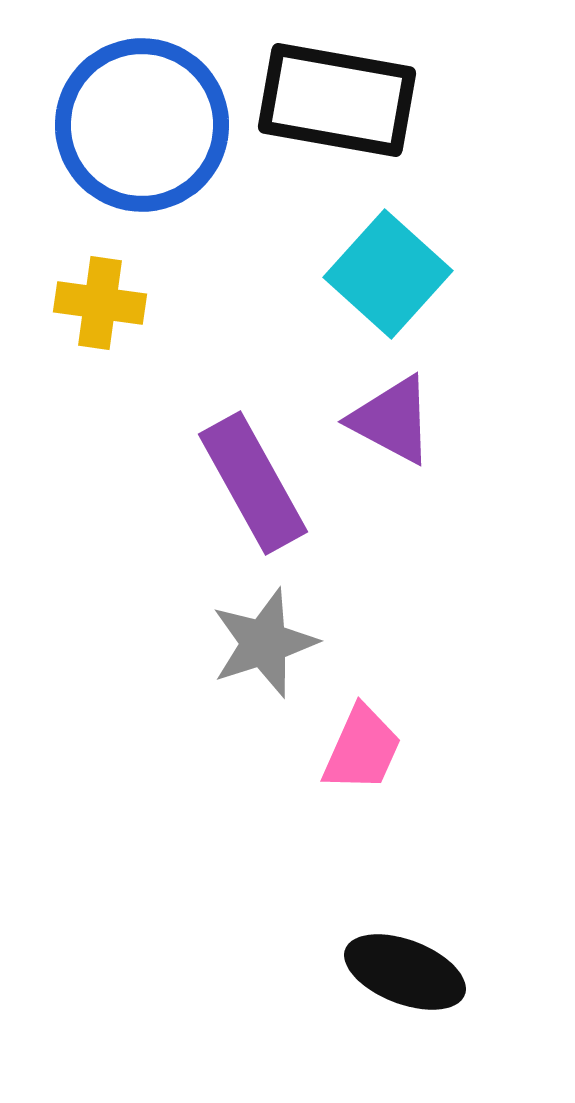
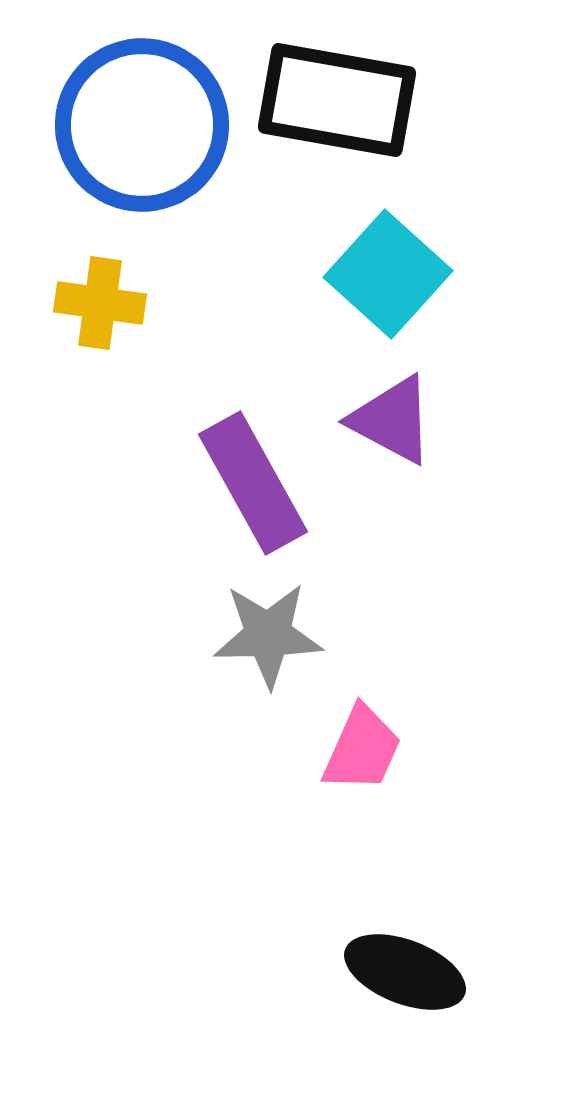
gray star: moved 4 px right, 8 px up; rotated 17 degrees clockwise
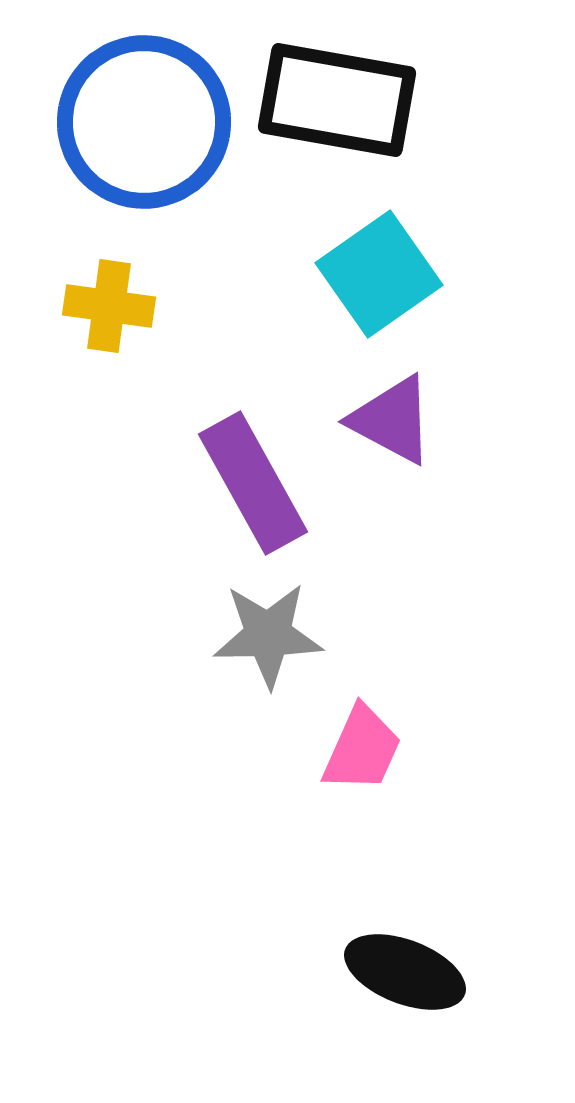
blue circle: moved 2 px right, 3 px up
cyan square: moved 9 px left; rotated 13 degrees clockwise
yellow cross: moved 9 px right, 3 px down
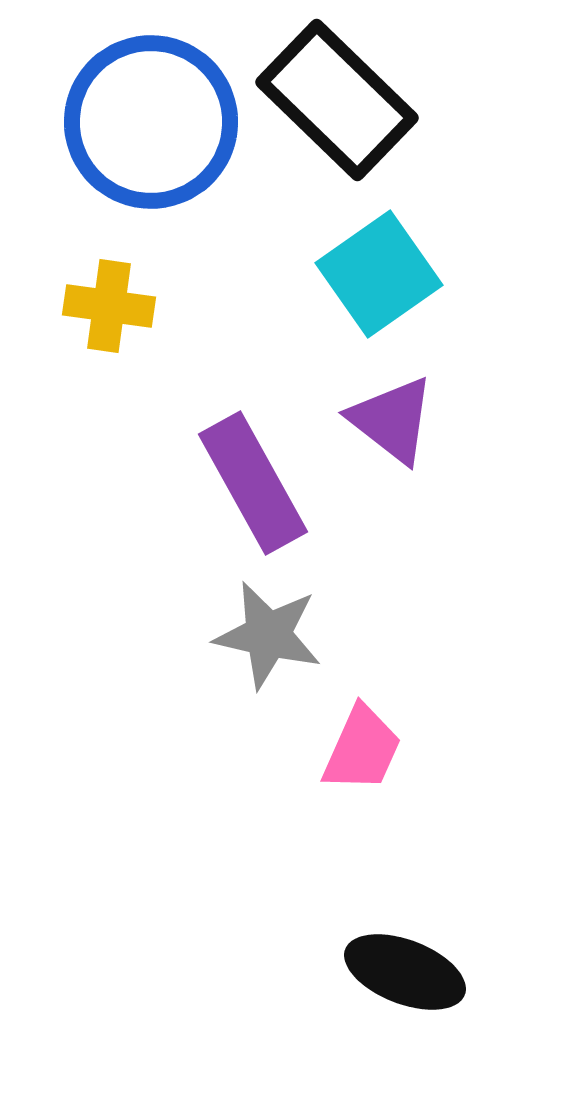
black rectangle: rotated 34 degrees clockwise
blue circle: moved 7 px right
purple triangle: rotated 10 degrees clockwise
gray star: rotated 14 degrees clockwise
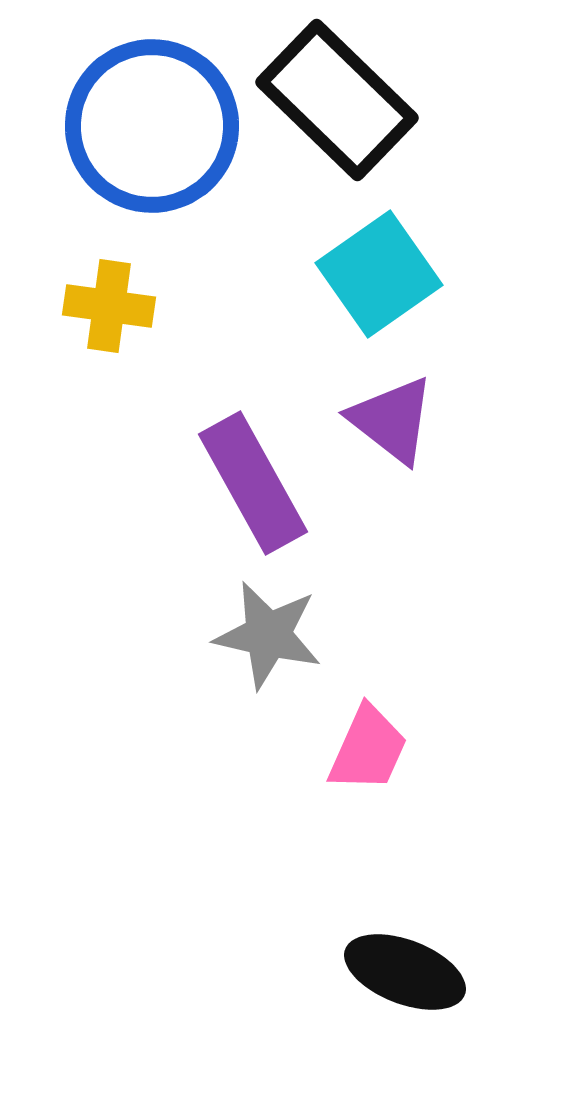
blue circle: moved 1 px right, 4 px down
pink trapezoid: moved 6 px right
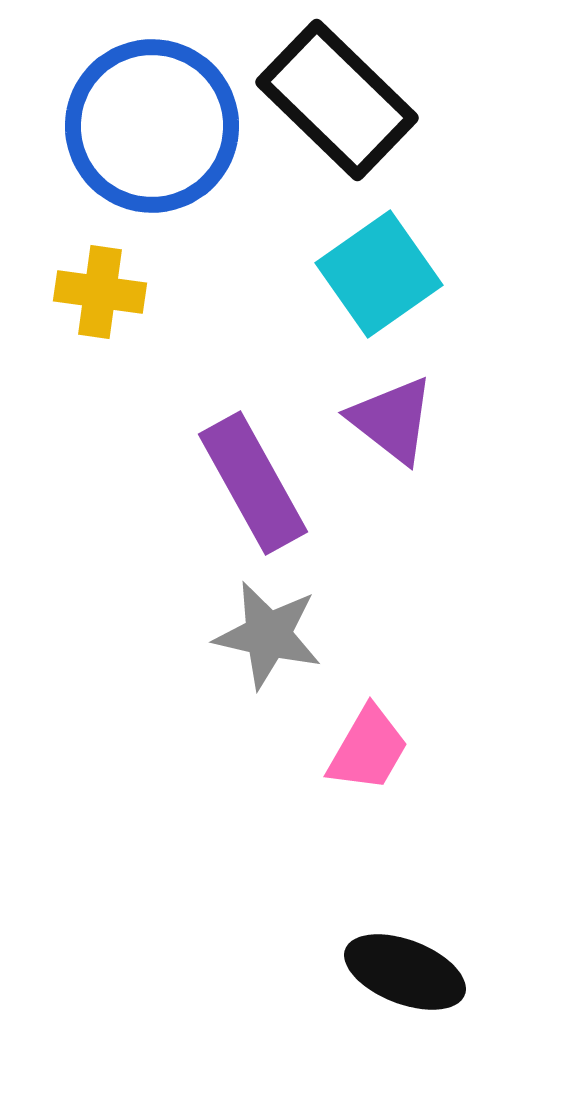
yellow cross: moved 9 px left, 14 px up
pink trapezoid: rotated 6 degrees clockwise
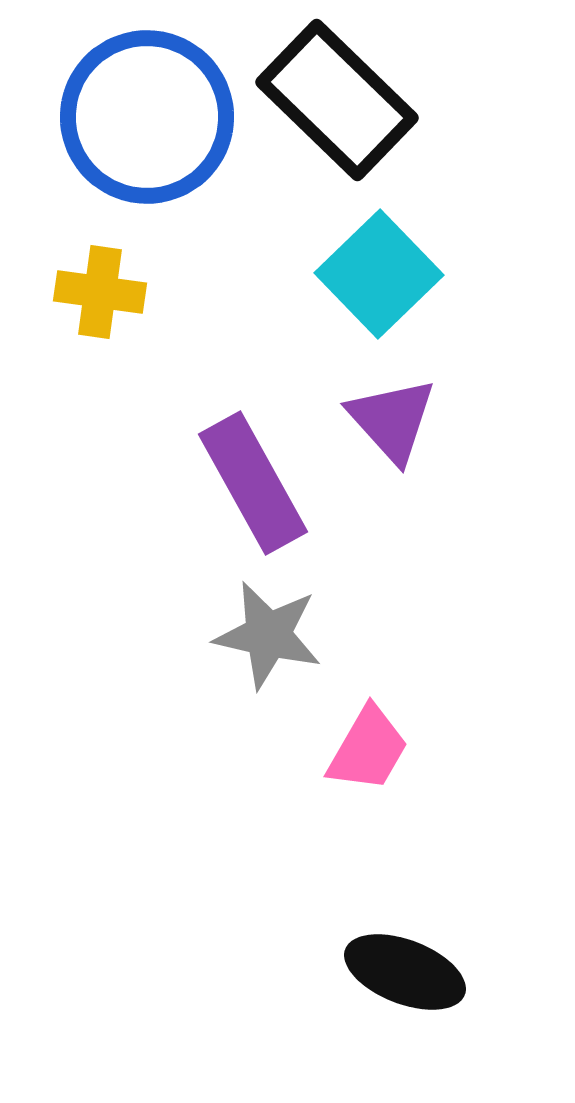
blue circle: moved 5 px left, 9 px up
cyan square: rotated 9 degrees counterclockwise
purple triangle: rotated 10 degrees clockwise
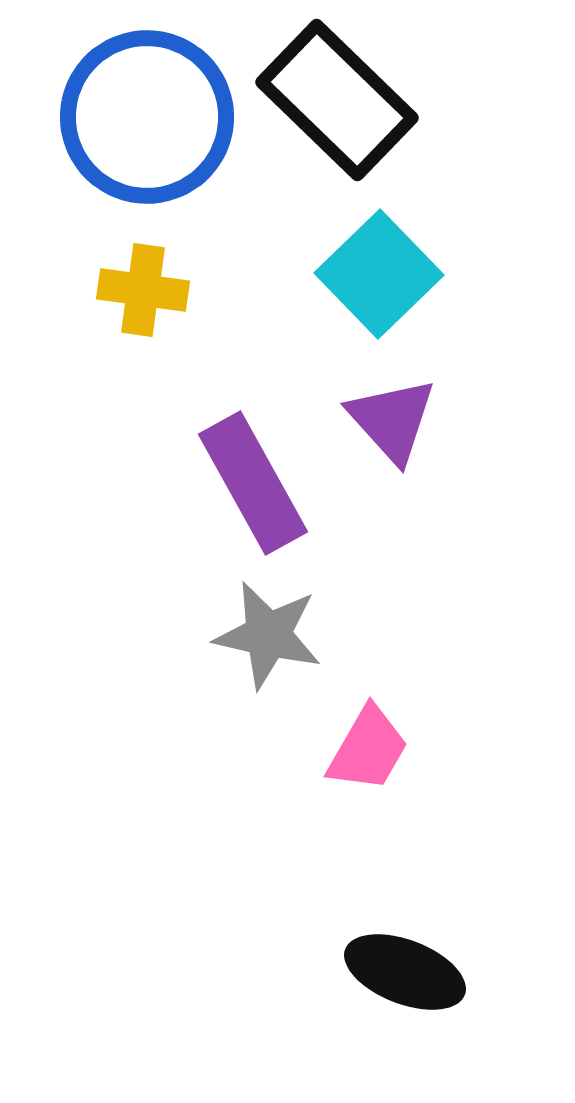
yellow cross: moved 43 px right, 2 px up
